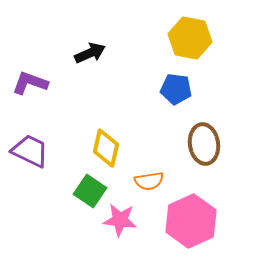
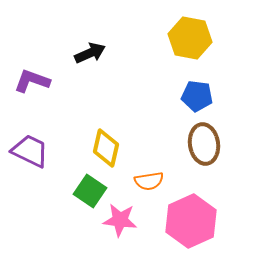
purple L-shape: moved 2 px right, 2 px up
blue pentagon: moved 21 px right, 7 px down
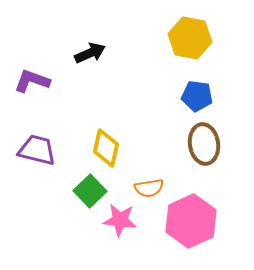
purple trapezoid: moved 7 px right, 1 px up; rotated 12 degrees counterclockwise
orange semicircle: moved 7 px down
green square: rotated 12 degrees clockwise
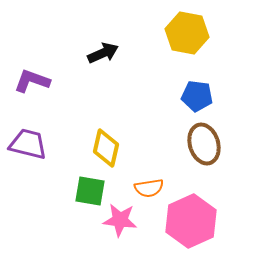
yellow hexagon: moved 3 px left, 5 px up
black arrow: moved 13 px right
brown ellipse: rotated 9 degrees counterclockwise
purple trapezoid: moved 9 px left, 6 px up
green square: rotated 36 degrees counterclockwise
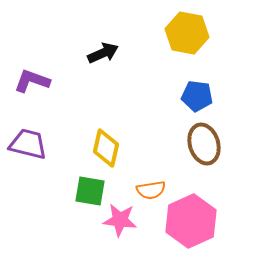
orange semicircle: moved 2 px right, 2 px down
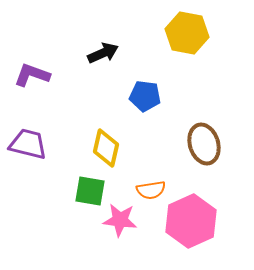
purple L-shape: moved 6 px up
blue pentagon: moved 52 px left
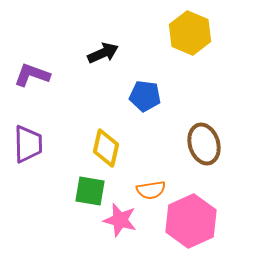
yellow hexagon: moved 3 px right; rotated 12 degrees clockwise
purple trapezoid: rotated 75 degrees clockwise
pink star: rotated 8 degrees clockwise
